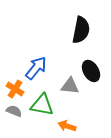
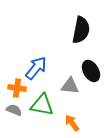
orange cross: moved 2 px right, 1 px up; rotated 24 degrees counterclockwise
gray semicircle: moved 1 px up
orange arrow: moved 5 px right, 3 px up; rotated 36 degrees clockwise
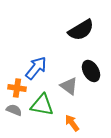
black semicircle: rotated 48 degrees clockwise
gray triangle: moved 1 px left; rotated 30 degrees clockwise
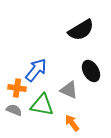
blue arrow: moved 2 px down
gray triangle: moved 4 px down; rotated 12 degrees counterclockwise
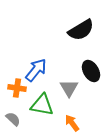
gray triangle: moved 2 px up; rotated 36 degrees clockwise
gray semicircle: moved 1 px left, 9 px down; rotated 21 degrees clockwise
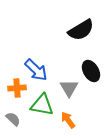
blue arrow: rotated 95 degrees clockwise
orange cross: rotated 12 degrees counterclockwise
orange arrow: moved 4 px left, 3 px up
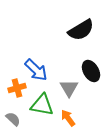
orange cross: rotated 12 degrees counterclockwise
orange arrow: moved 2 px up
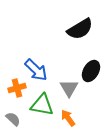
black semicircle: moved 1 px left, 1 px up
black ellipse: rotated 60 degrees clockwise
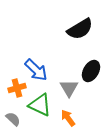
green triangle: moved 2 px left; rotated 15 degrees clockwise
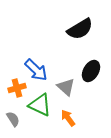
gray triangle: moved 3 px left, 1 px up; rotated 18 degrees counterclockwise
gray semicircle: rotated 14 degrees clockwise
